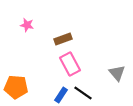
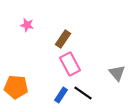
brown rectangle: rotated 36 degrees counterclockwise
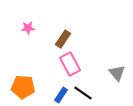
pink star: moved 1 px right, 3 px down; rotated 16 degrees counterclockwise
orange pentagon: moved 7 px right
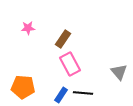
gray triangle: moved 2 px right, 1 px up
black line: rotated 30 degrees counterclockwise
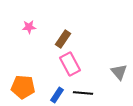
pink star: moved 1 px right, 1 px up
blue rectangle: moved 4 px left
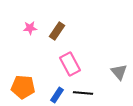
pink star: moved 1 px right, 1 px down
brown rectangle: moved 6 px left, 8 px up
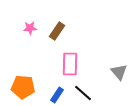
pink rectangle: rotated 30 degrees clockwise
black line: rotated 36 degrees clockwise
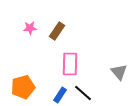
orange pentagon: rotated 20 degrees counterclockwise
blue rectangle: moved 3 px right
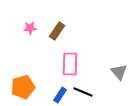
black line: moved 1 px up; rotated 18 degrees counterclockwise
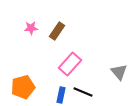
pink star: moved 1 px right
pink rectangle: rotated 40 degrees clockwise
blue rectangle: moved 1 px right; rotated 21 degrees counterclockwise
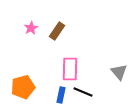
pink star: rotated 24 degrees counterclockwise
pink rectangle: moved 5 px down; rotated 40 degrees counterclockwise
